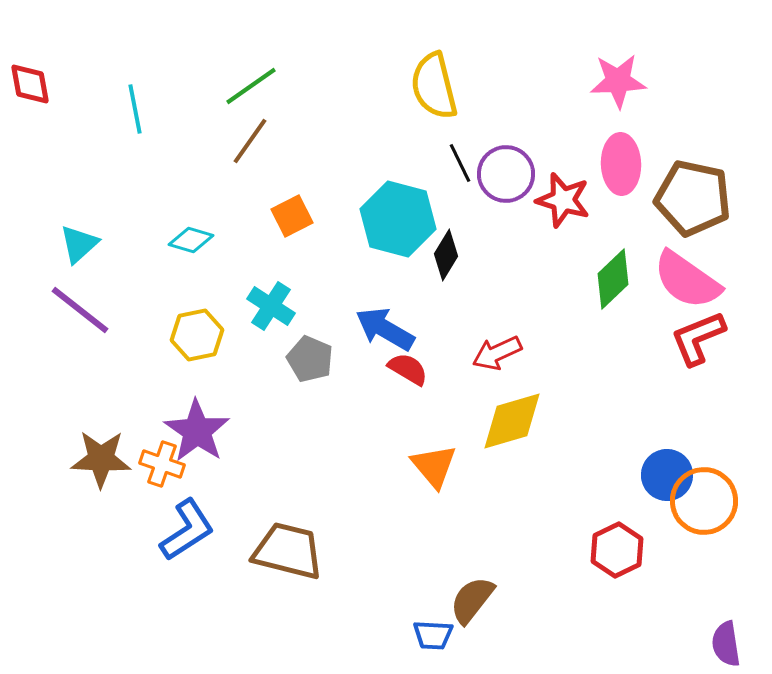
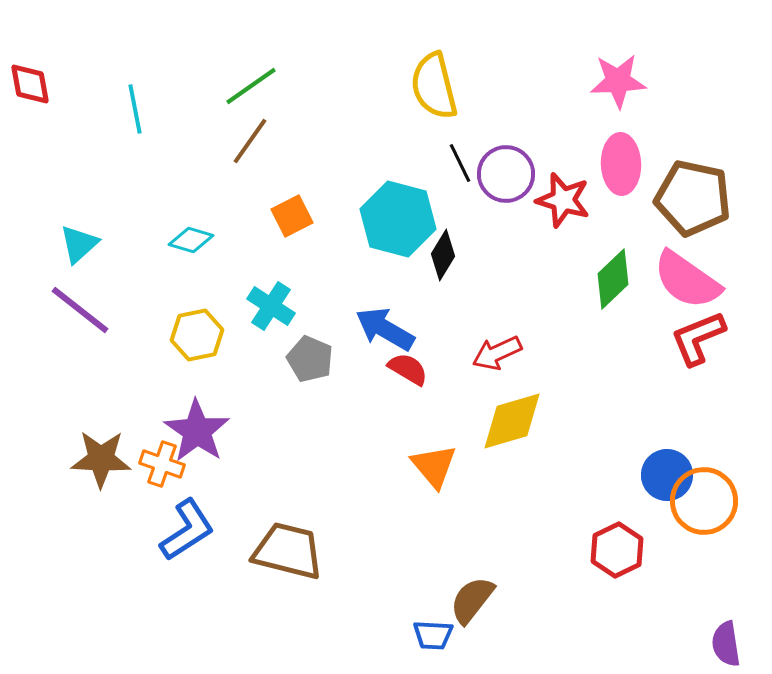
black diamond: moved 3 px left
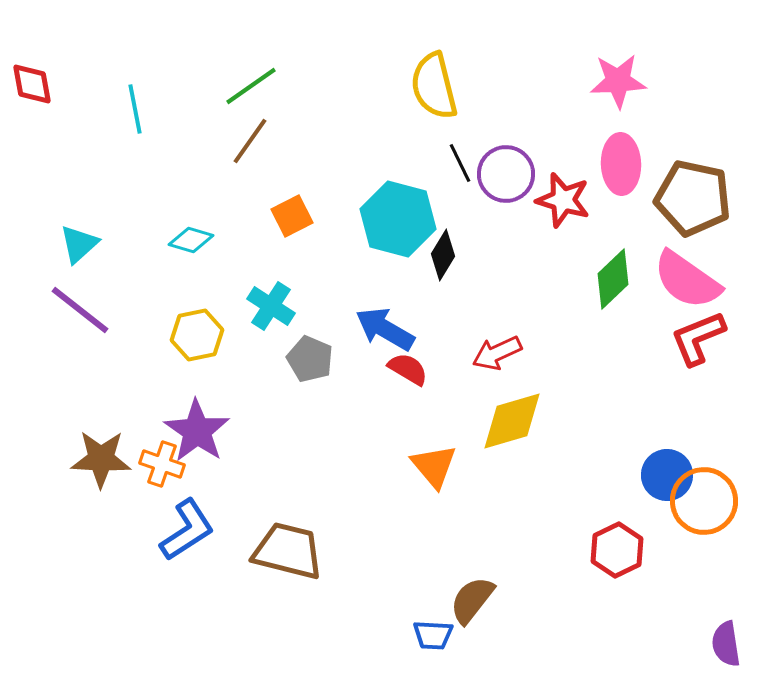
red diamond: moved 2 px right
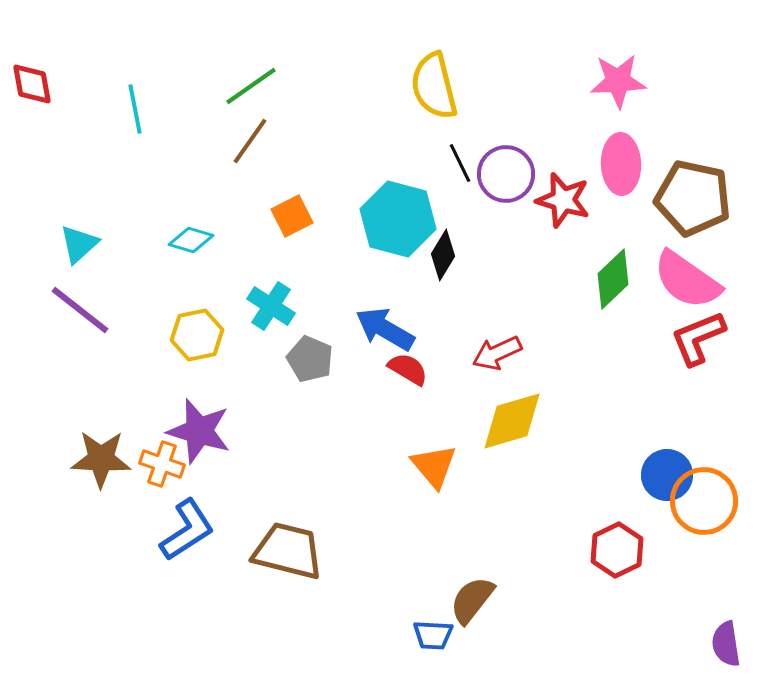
purple star: moved 2 px right; rotated 18 degrees counterclockwise
